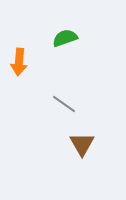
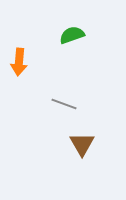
green semicircle: moved 7 px right, 3 px up
gray line: rotated 15 degrees counterclockwise
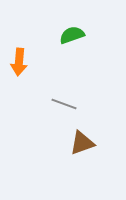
brown triangle: moved 1 px up; rotated 40 degrees clockwise
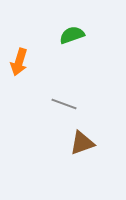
orange arrow: rotated 12 degrees clockwise
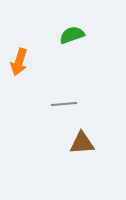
gray line: rotated 25 degrees counterclockwise
brown triangle: rotated 16 degrees clockwise
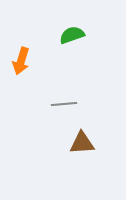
orange arrow: moved 2 px right, 1 px up
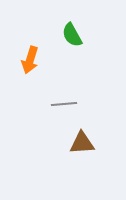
green semicircle: rotated 100 degrees counterclockwise
orange arrow: moved 9 px right, 1 px up
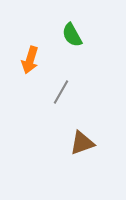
gray line: moved 3 px left, 12 px up; rotated 55 degrees counterclockwise
brown triangle: rotated 16 degrees counterclockwise
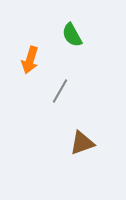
gray line: moved 1 px left, 1 px up
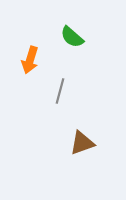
green semicircle: moved 2 px down; rotated 20 degrees counterclockwise
gray line: rotated 15 degrees counterclockwise
